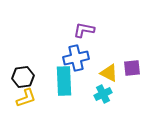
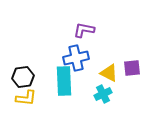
yellow L-shape: rotated 25 degrees clockwise
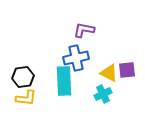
purple square: moved 5 px left, 2 px down
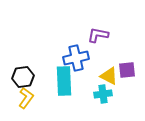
purple L-shape: moved 14 px right, 5 px down
yellow triangle: moved 3 px down
cyan cross: rotated 18 degrees clockwise
yellow L-shape: rotated 60 degrees counterclockwise
